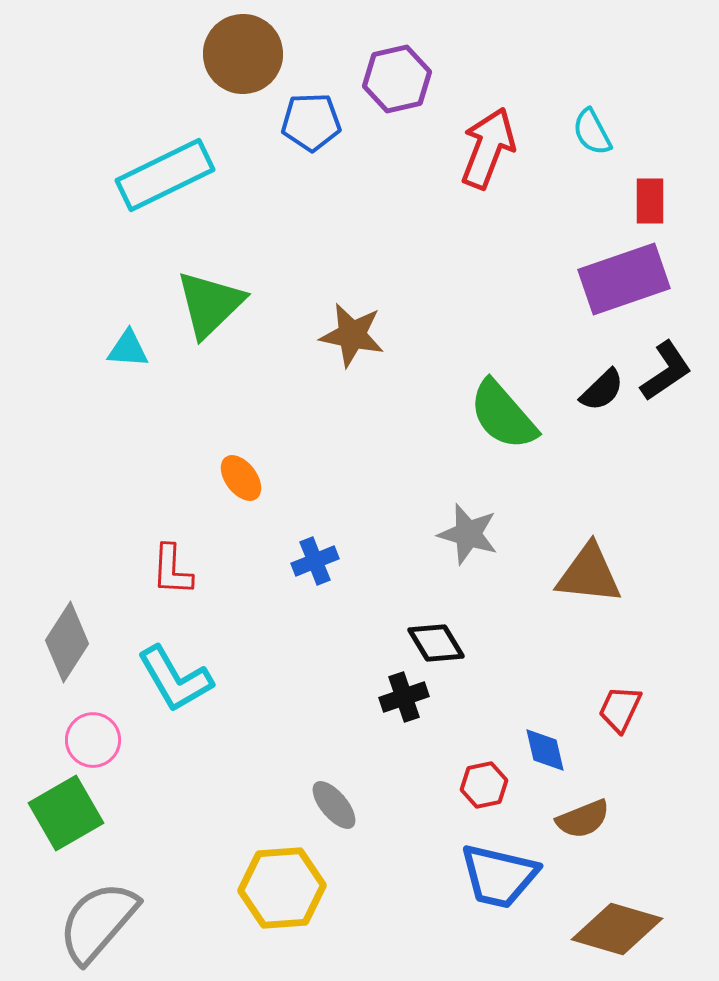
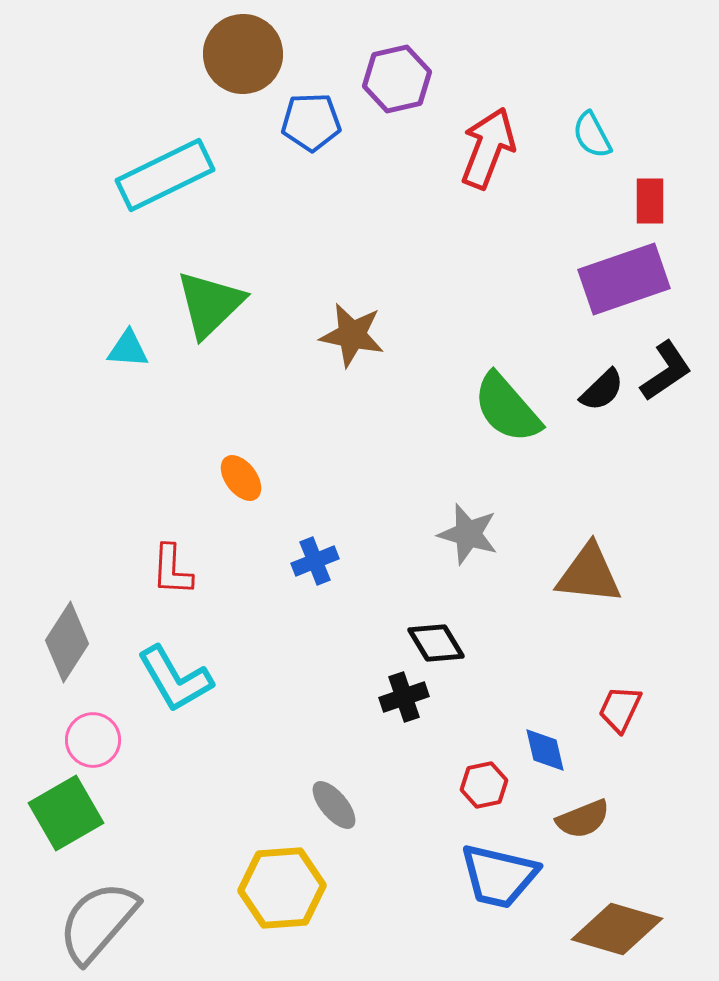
cyan semicircle: moved 3 px down
green semicircle: moved 4 px right, 7 px up
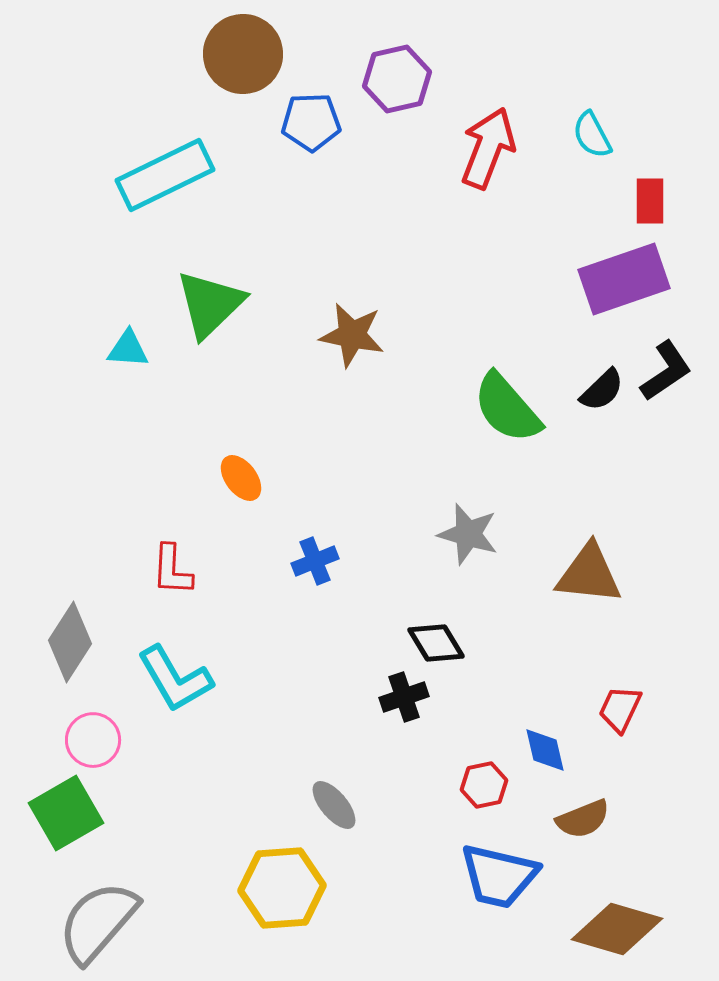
gray diamond: moved 3 px right
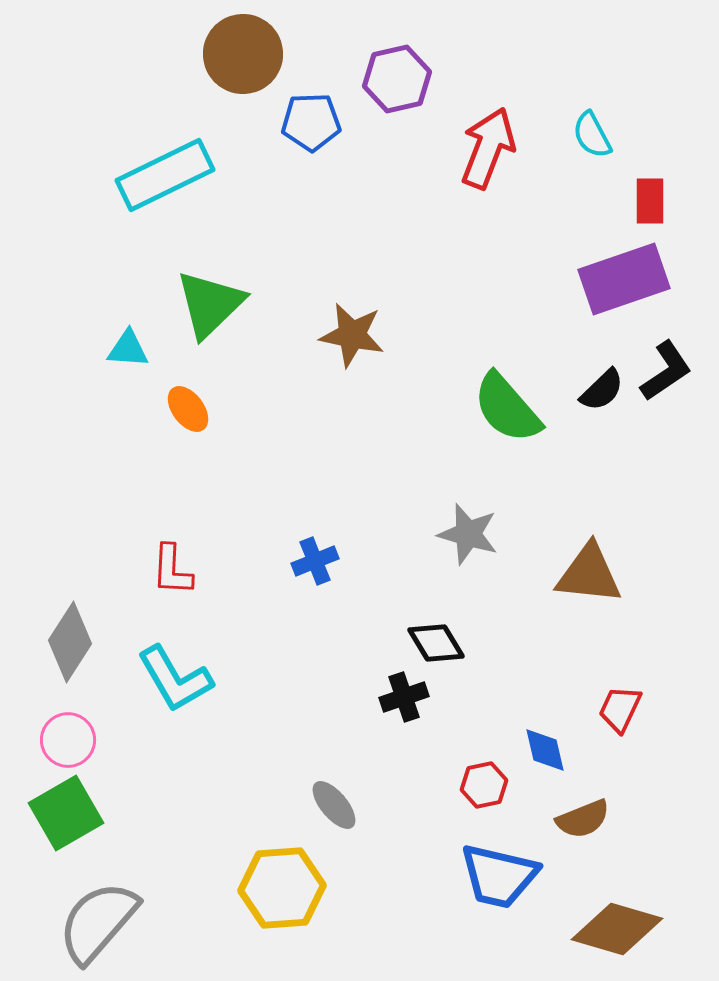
orange ellipse: moved 53 px left, 69 px up
pink circle: moved 25 px left
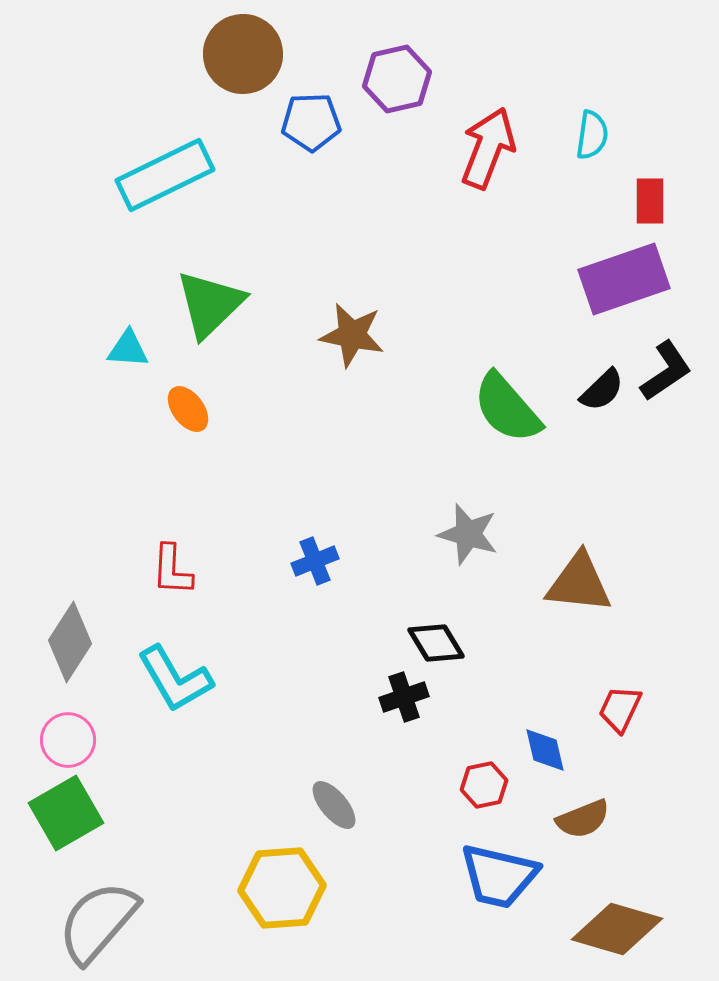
cyan semicircle: rotated 144 degrees counterclockwise
brown triangle: moved 10 px left, 9 px down
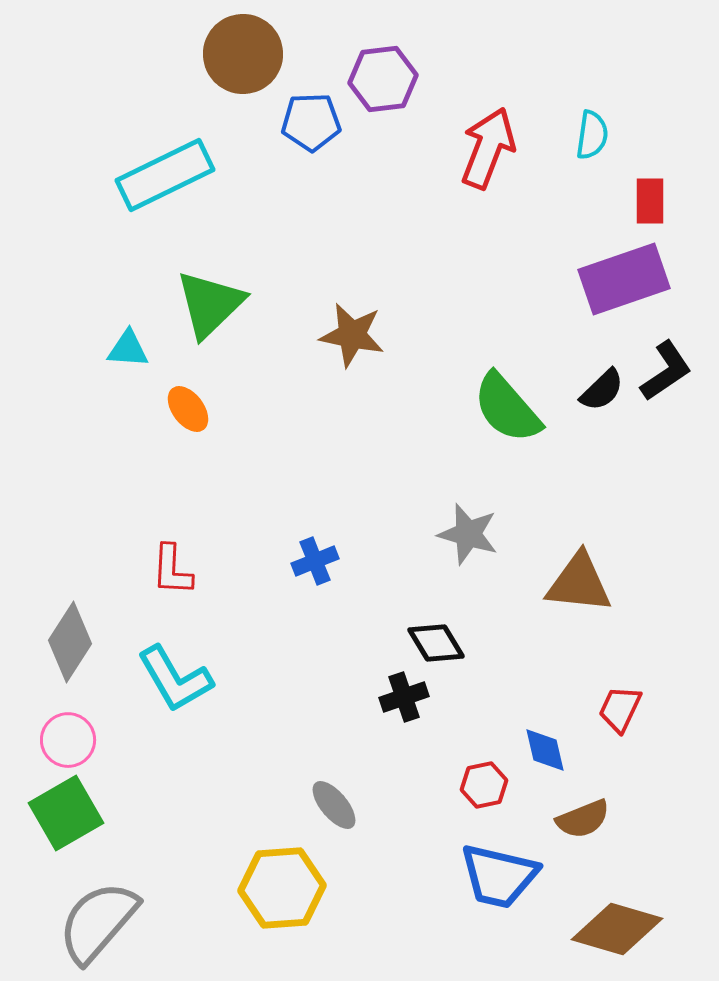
purple hexagon: moved 14 px left; rotated 6 degrees clockwise
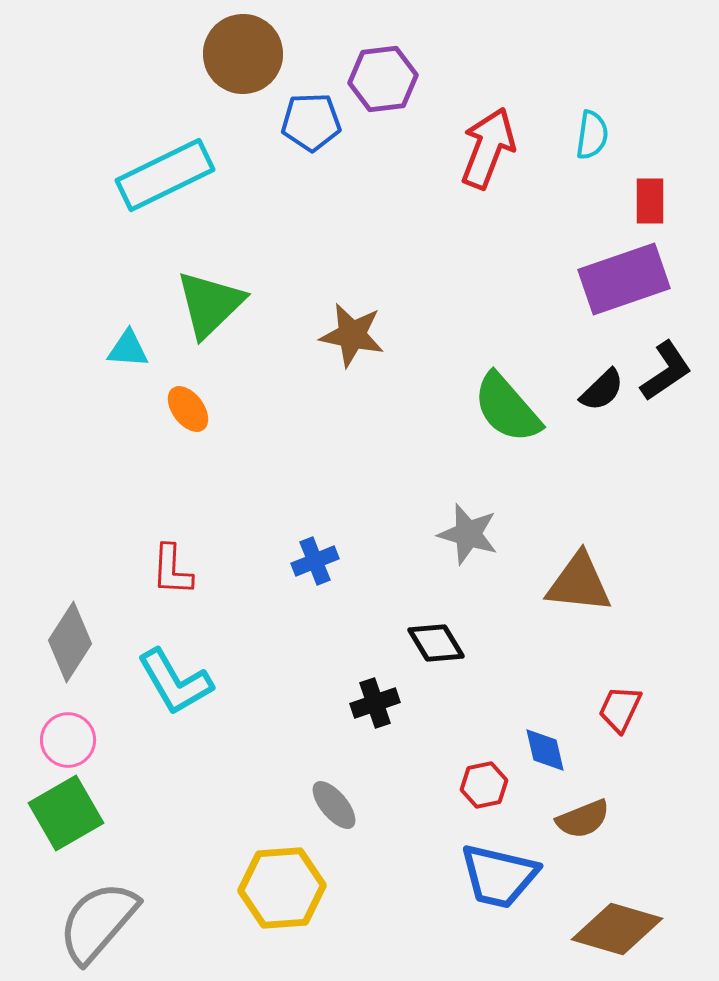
cyan L-shape: moved 3 px down
black cross: moved 29 px left, 6 px down
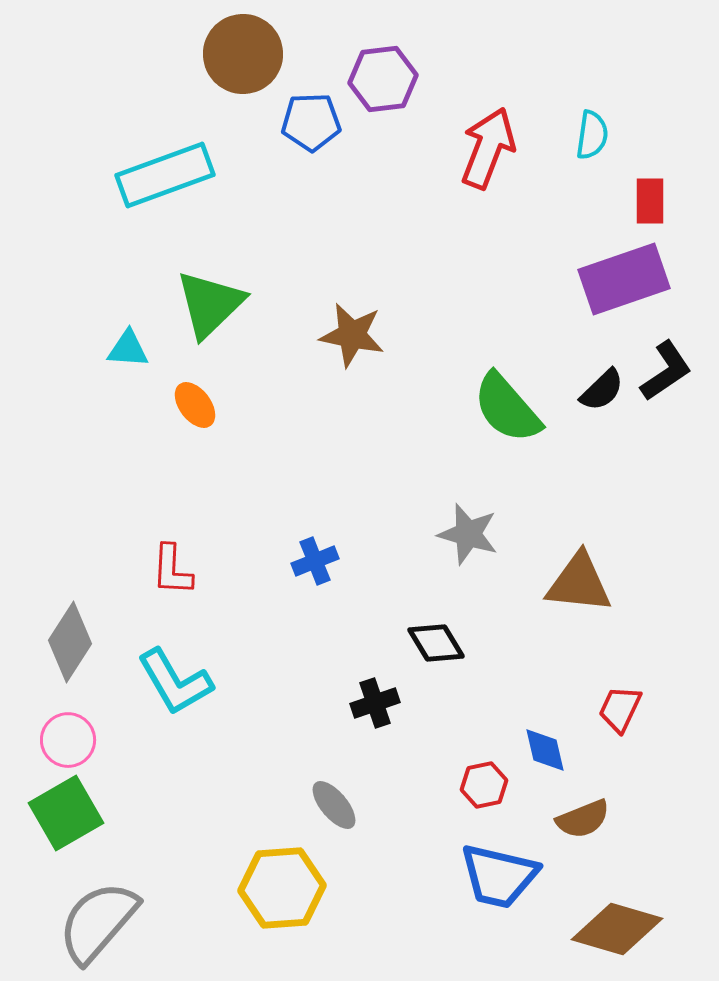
cyan rectangle: rotated 6 degrees clockwise
orange ellipse: moved 7 px right, 4 px up
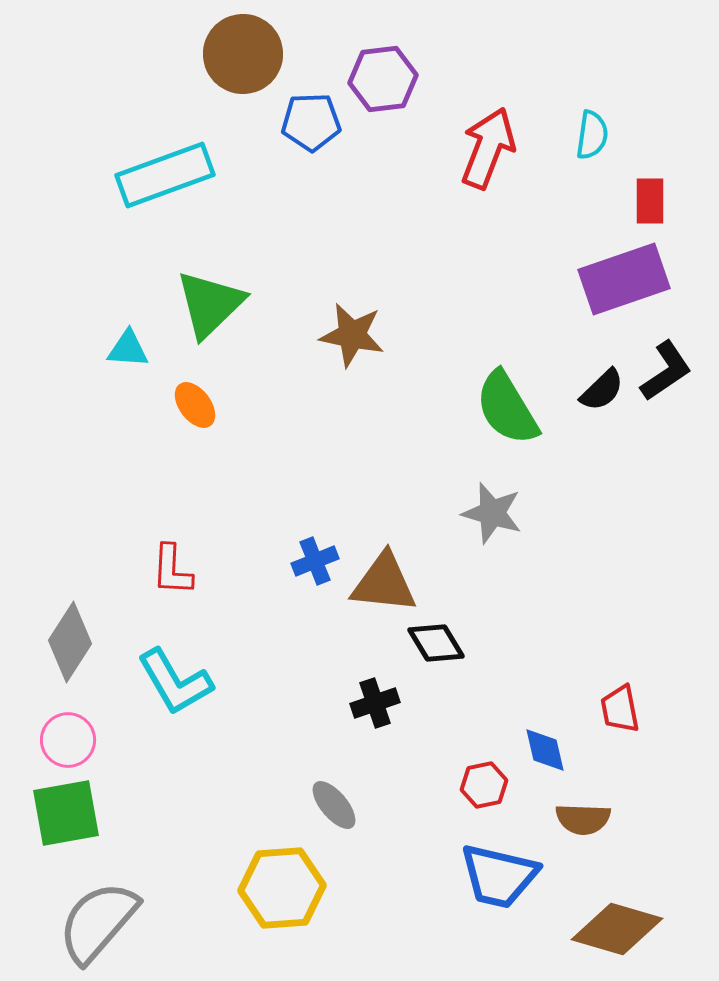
green semicircle: rotated 10 degrees clockwise
gray star: moved 24 px right, 21 px up
brown triangle: moved 195 px left
red trapezoid: rotated 36 degrees counterclockwise
green square: rotated 20 degrees clockwise
brown semicircle: rotated 24 degrees clockwise
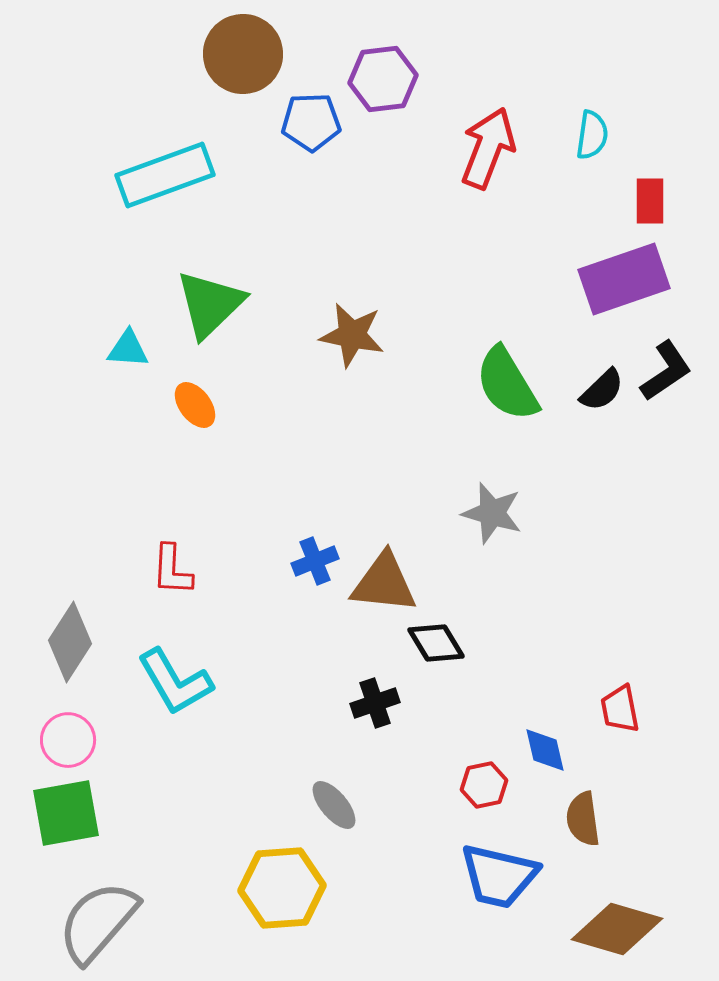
green semicircle: moved 24 px up
brown semicircle: rotated 80 degrees clockwise
